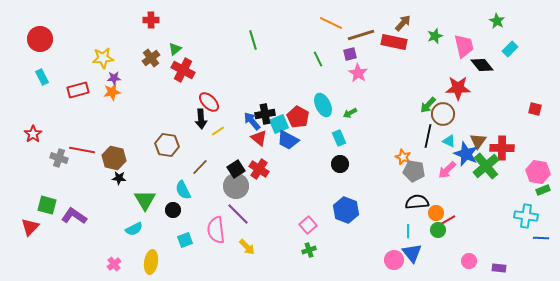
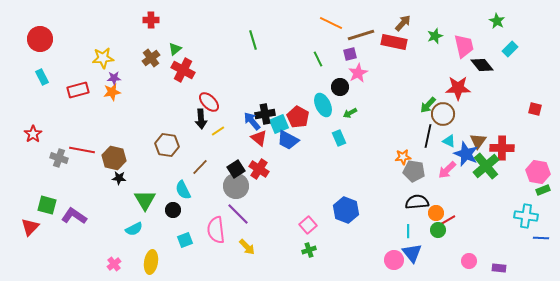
pink star at (358, 73): rotated 12 degrees clockwise
orange star at (403, 157): rotated 28 degrees counterclockwise
black circle at (340, 164): moved 77 px up
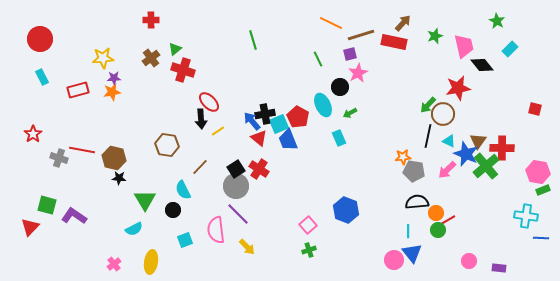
red cross at (183, 70): rotated 10 degrees counterclockwise
red star at (458, 88): rotated 10 degrees counterclockwise
blue trapezoid at (288, 140): rotated 40 degrees clockwise
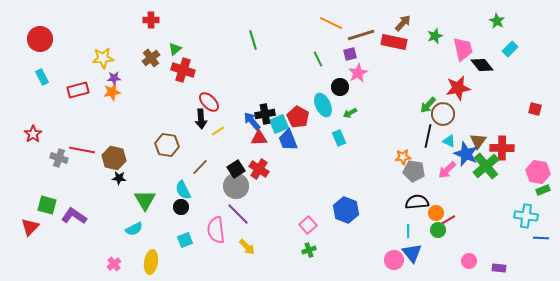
pink trapezoid at (464, 46): moved 1 px left, 3 px down
red triangle at (259, 138): rotated 42 degrees counterclockwise
black circle at (173, 210): moved 8 px right, 3 px up
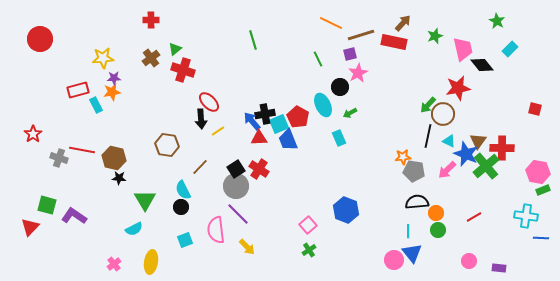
cyan rectangle at (42, 77): moved 54 px right, 28 px down
red line at (448, 220): moved 26 px right, 3 px up
green cross at (309, 250): rotated 16 degrees counterclockwise
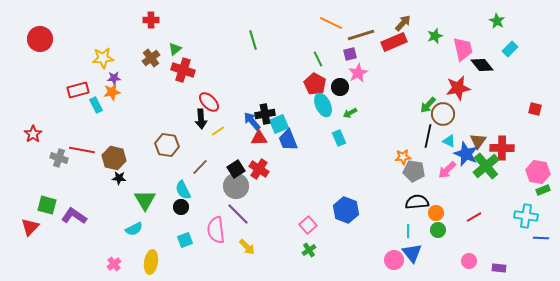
red rectangle at (394, 42): rotated 35 degrees counterclockwise
red pentagon at (298, 117): moved 17 px right, 33 px up
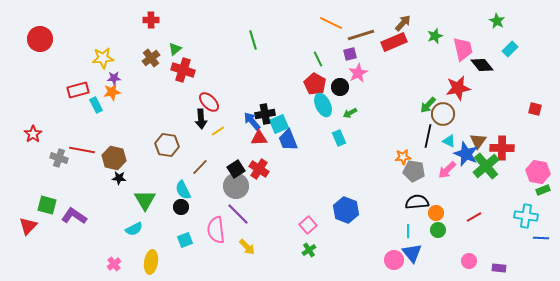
red triangle at (30, 227): moved 2 px left, 1 px up
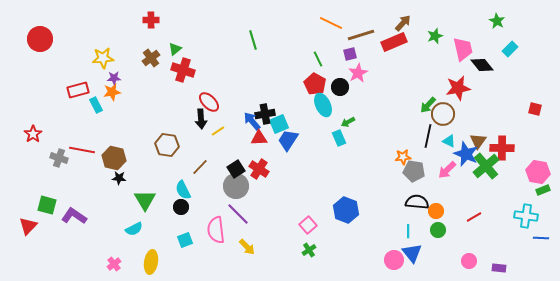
green arrow at (350, 113): moved 2 px left, 9 px down
blue trapezoid at (288, 140): rotated 55 degrees clockwise
black semicircle at (417, 202): rotated 10 degrees clockwise
orange circle at (436, 213): moved 2 px up
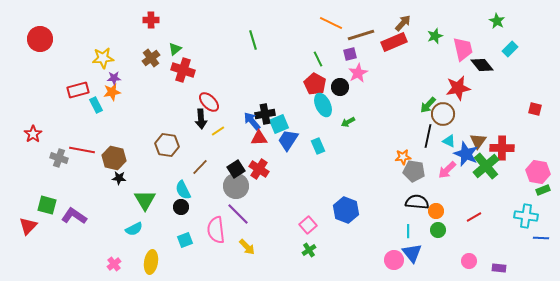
cyan rectangle at (339, 138): moved 21 px left, 8 px down
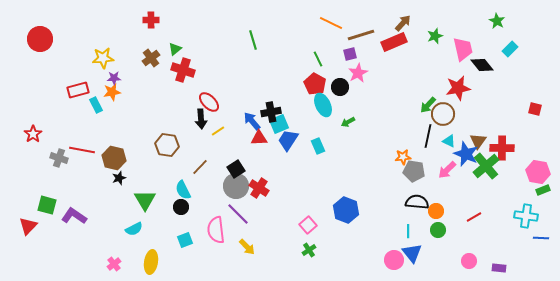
black cross at (265, 114): moved 6 px right, 2 px up
red cross at (259, 169): moved 19 px down
black star at (119, 178): rotated 24 degrees counterclockwise
